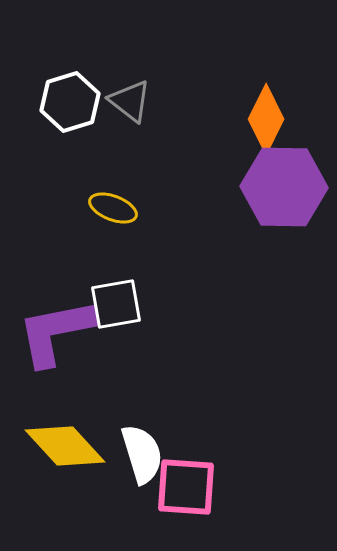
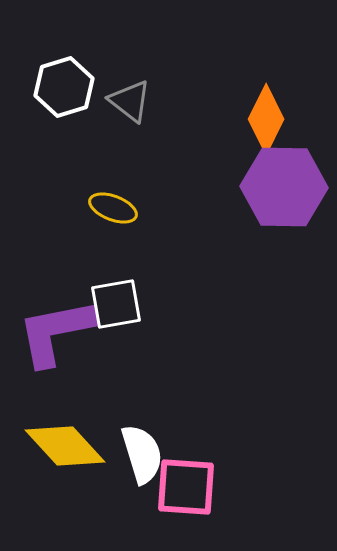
white hexagon: moved 6 px left, 15 px up
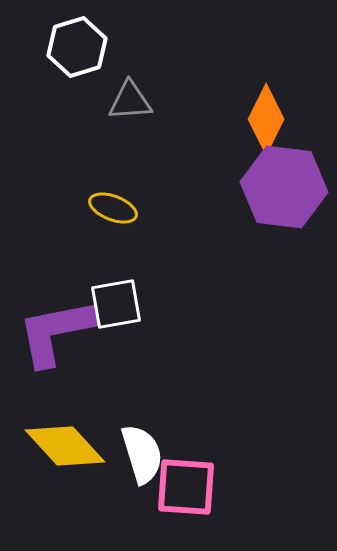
white hexagon: moved 13 px right, 40 px up
gray triangle: rotated 42 degrees counterclockwise
purple hexagon: rotated 6 degrees clockwise
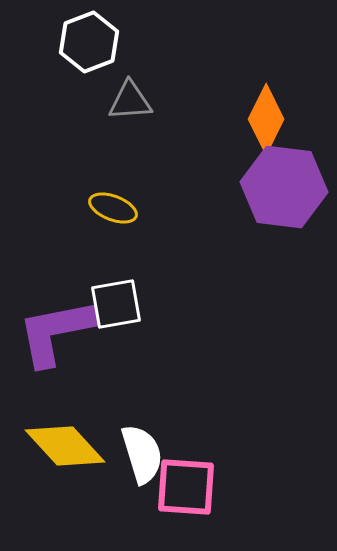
white hexagon: moved 12 px right, 5 px up; rotated 4 degrees counterclockwise
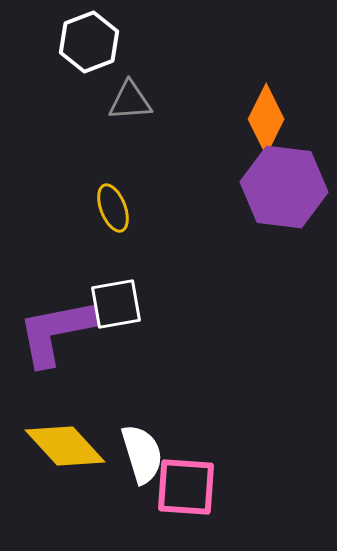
yellow ellipse: rotated 48 degrees clockwise
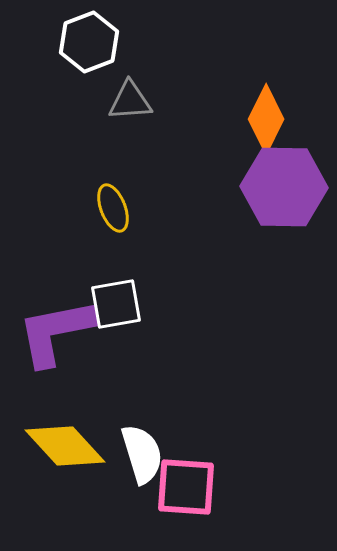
purple hexagon: rotated 6 degrees counterclockwise
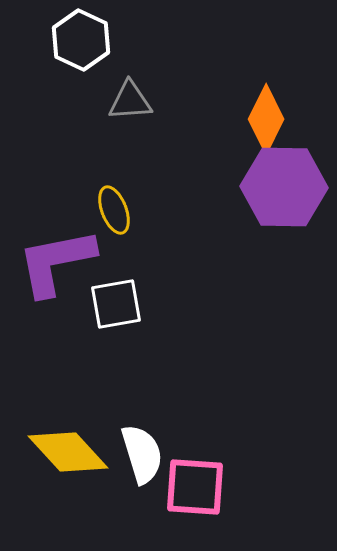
white hexagon: moved 8 px left, 2 px up; rotated 14 degrees counterclockwise
yellow ellipse: moved 1 px right, 2 px down
purple L-shape: moved 70 px up
yellow diamond: moved 3 px right, 6 px down
pink square: moved 9 px right
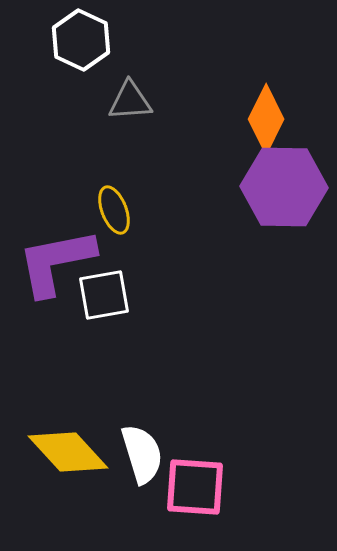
white square: moved 12 px left, 9 px up
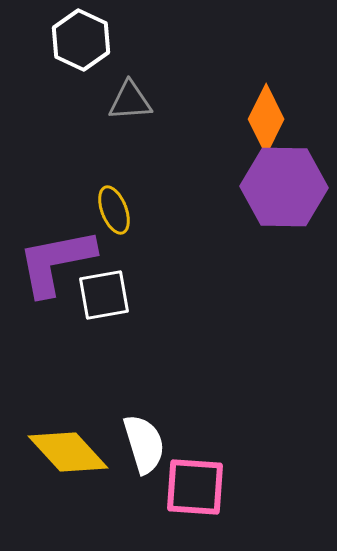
white semicircle: moved 2 px right, 10 px up
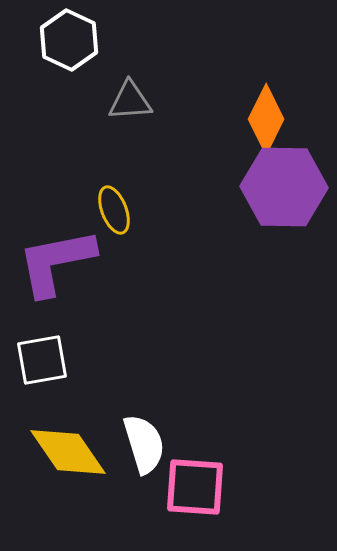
white hexagon: moved 12 px left
white square: moved 62 px left, 65 px down
yellow diamond: rotated 8 degrees clockwise
